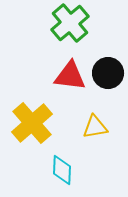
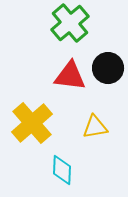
black circle: moved 5 px up
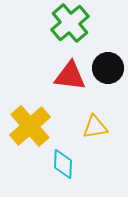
yellow cross: moved 2 px left, 3 px down
cyan diamond: moved 1 px right, 6 px up
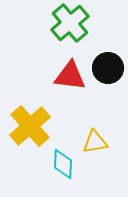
yellow triangle: moved 15 px down
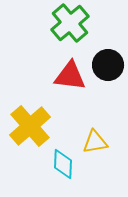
black circle: moved 3 px up
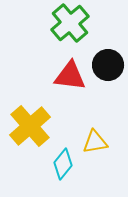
cyan diamond: rotated 36 degrees clockwise
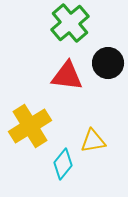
black circle: moved 2 px up
red triangle: moved 3 px left
yellow cross: rotated 9 degrees clockwise
yellow triangle: moved 2 px left, 1 px up
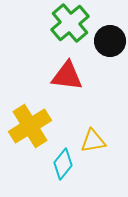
black circle: moved 2 px right, 22 px up
